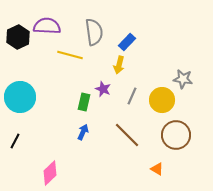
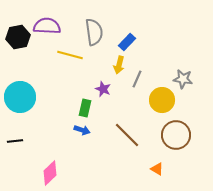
black hexagon: rotated 15 degrees clockwise
gray line: moved 5 px right, 17 px up
green rectangle: moved 1 px right, 6 px down
blue arrow: moved 1 px left, 2 px up; rotated 84 degrees clockwise
black line: rotated 56 degrees clockwise
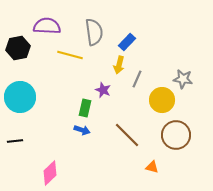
black hexagon: moved 11 px down
purple star: moved 1 px down
orange triangle: moved 5 px left, 2 px up; rotated 16 degrees counterclockwise
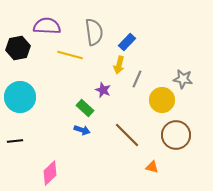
green rectangle: rotated 60 degrees counterclockwise
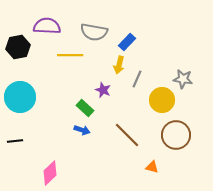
gray semicircle: rotated 108 degrees clockwise
black hexagon: moved 1 px up
yellow line: rotated 15 degrees counterclockwise
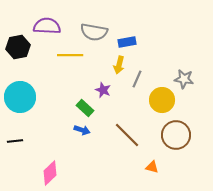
blue rectangle: rotated 36 degrees clockwise
gray star: moved 1 px right
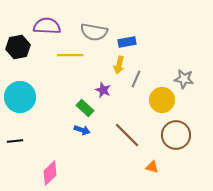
gray line: moved 1 px left
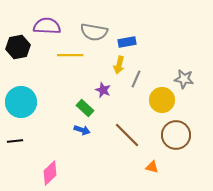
cyan circle: moved 1 px right, 5 px down
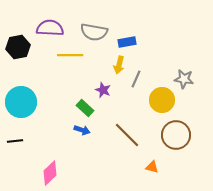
purple semicircle: moved 3 px right, 2 px down
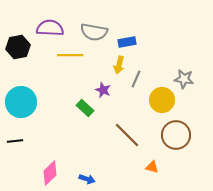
blue arrow: moved 5 px right, 49 px down
